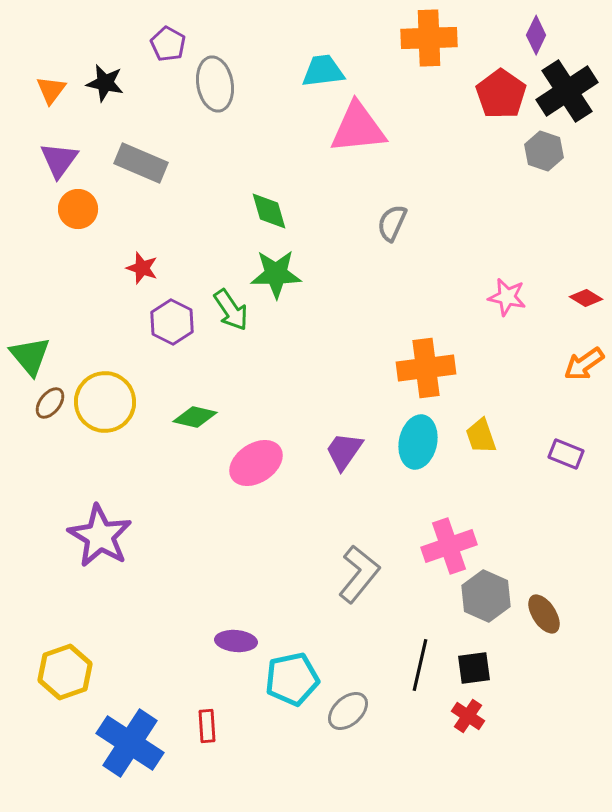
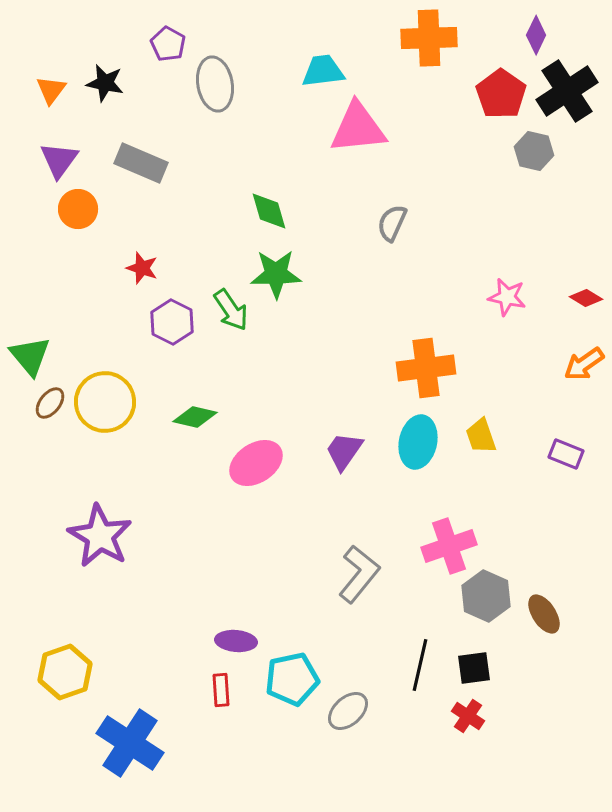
gray hexagon at (544, 151): moved 10 px left; rotated 6 degrees counterclockwise
red rectangle at (207, 726): moved 14 px right, 36 px up
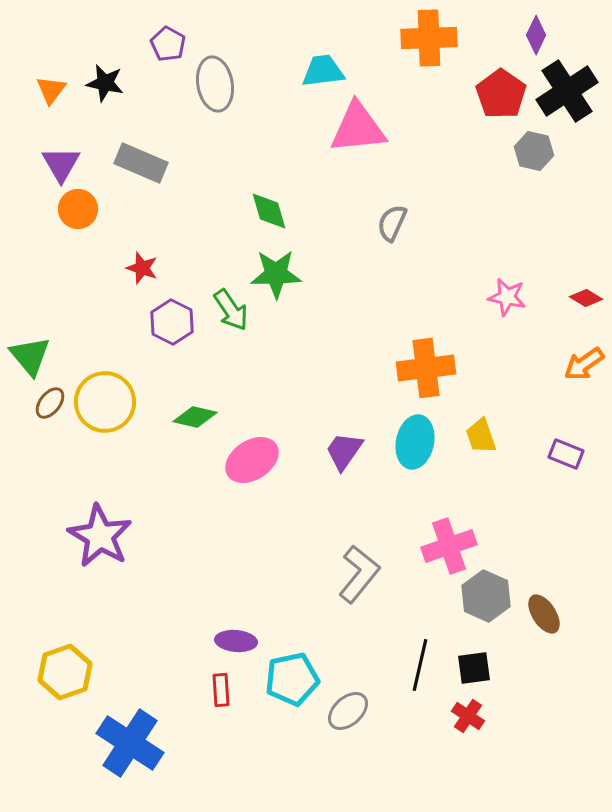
purple triangle at (59, 160): moved 2 px right, 4 px down; rotated 6 degrees counterclockwise
cyan ellipse at (418, 442): moved 3 px left
pink ellipse at (256, 463): moved 4 px left, 3 px up
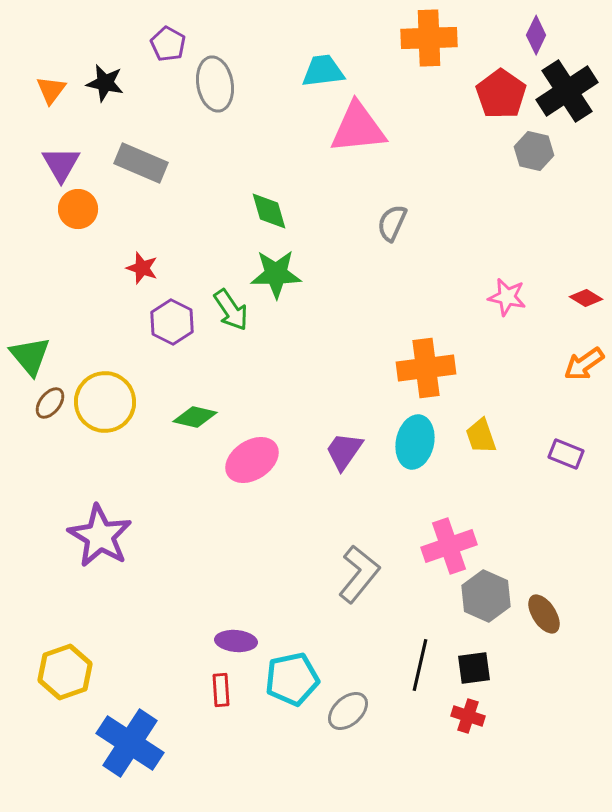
red cross at (468, 716): rotated 16 degrees counterclockwise
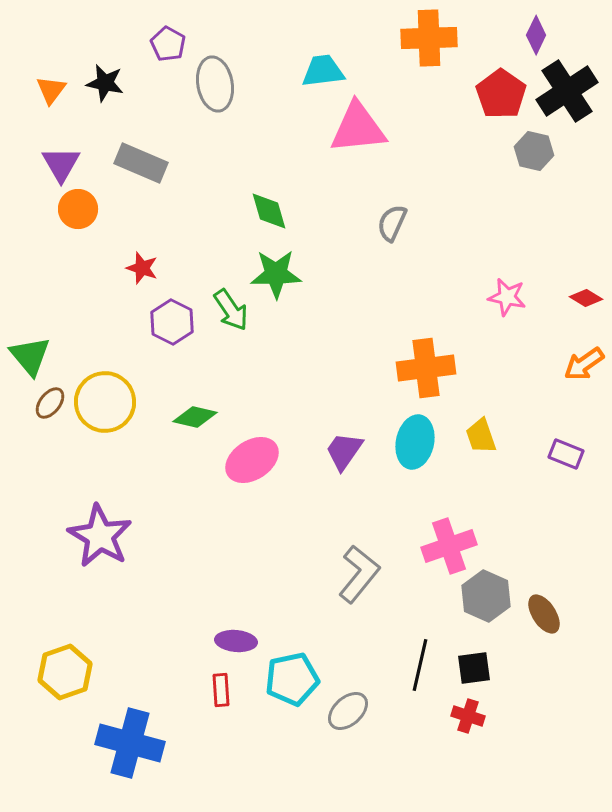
blue cross at (130, 743): rotated 18 degrees counterclockwise
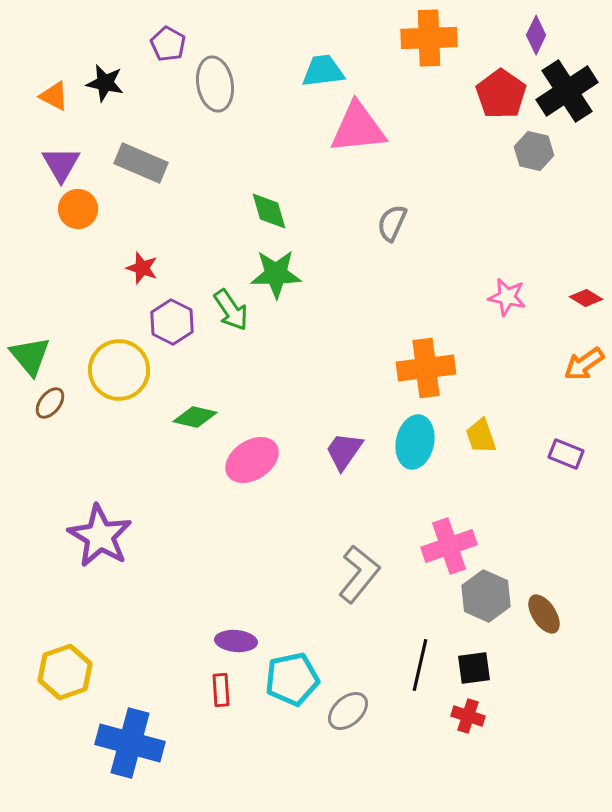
orange triangle at (51, 90): moved 3 px right, 6 px down; rotated 40 degrees counterclockwise
yellow circle at (105, 402): moved 14 px right, 32 px up
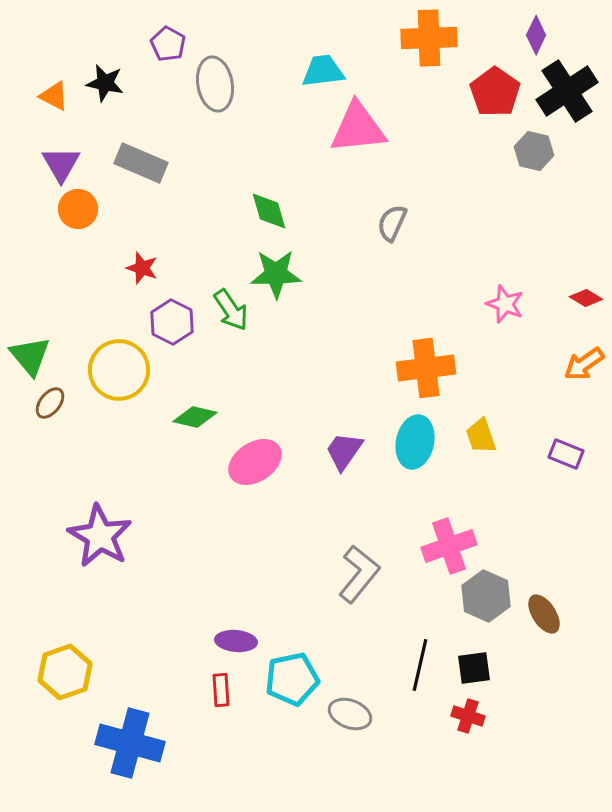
red pentagon at (501, 94): moved 6 px left, 2 px up
pink star at (507, 297): moved 2 px left, 7 px down; rotated 9 degrees clockwise
pink ellipse at (252, 460): moved 3 px right, 2 px down
gray ellipse at (348, 711): moved 2 px right, 3 px down; rotated 63 degrees clockwise
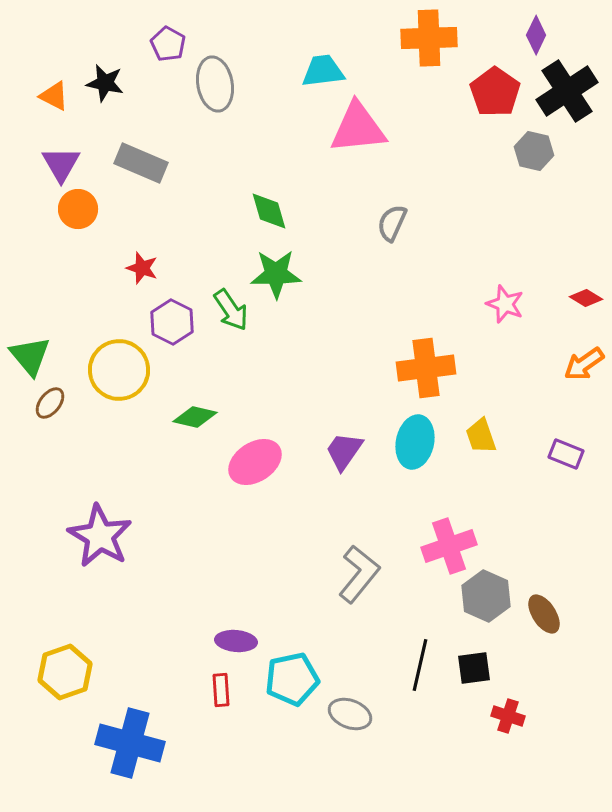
red cross at (468, 716): moved 40 px right
